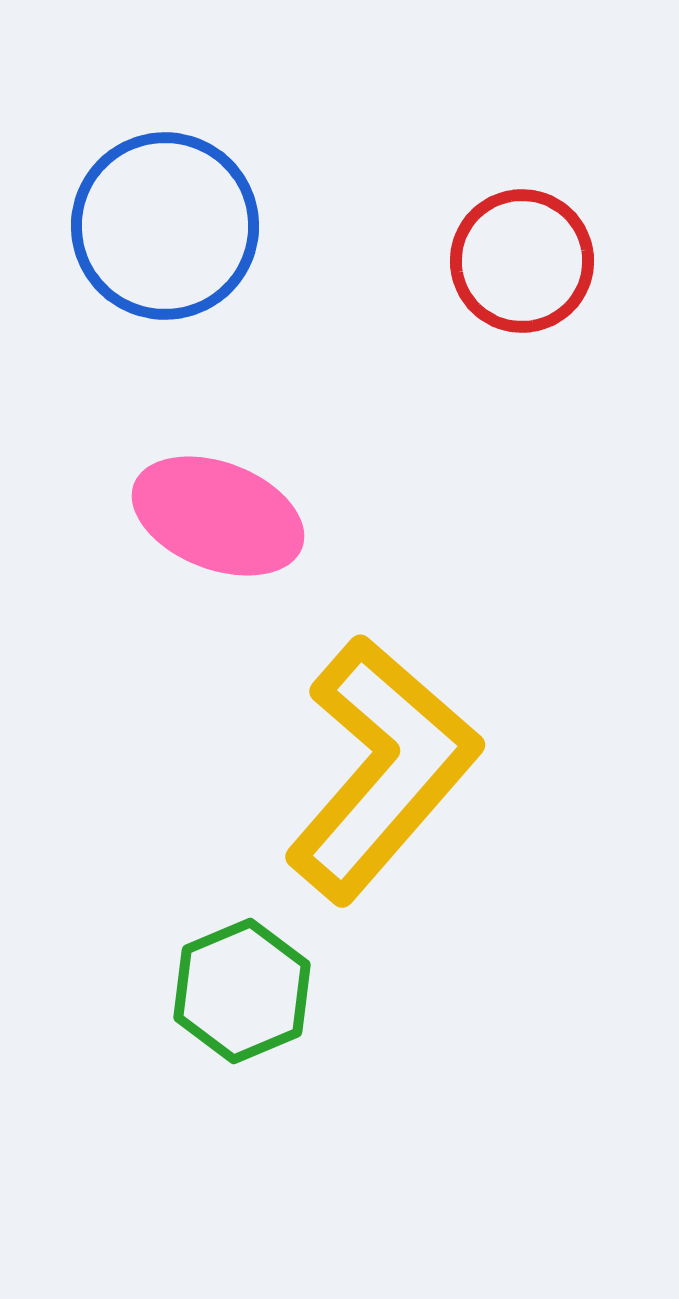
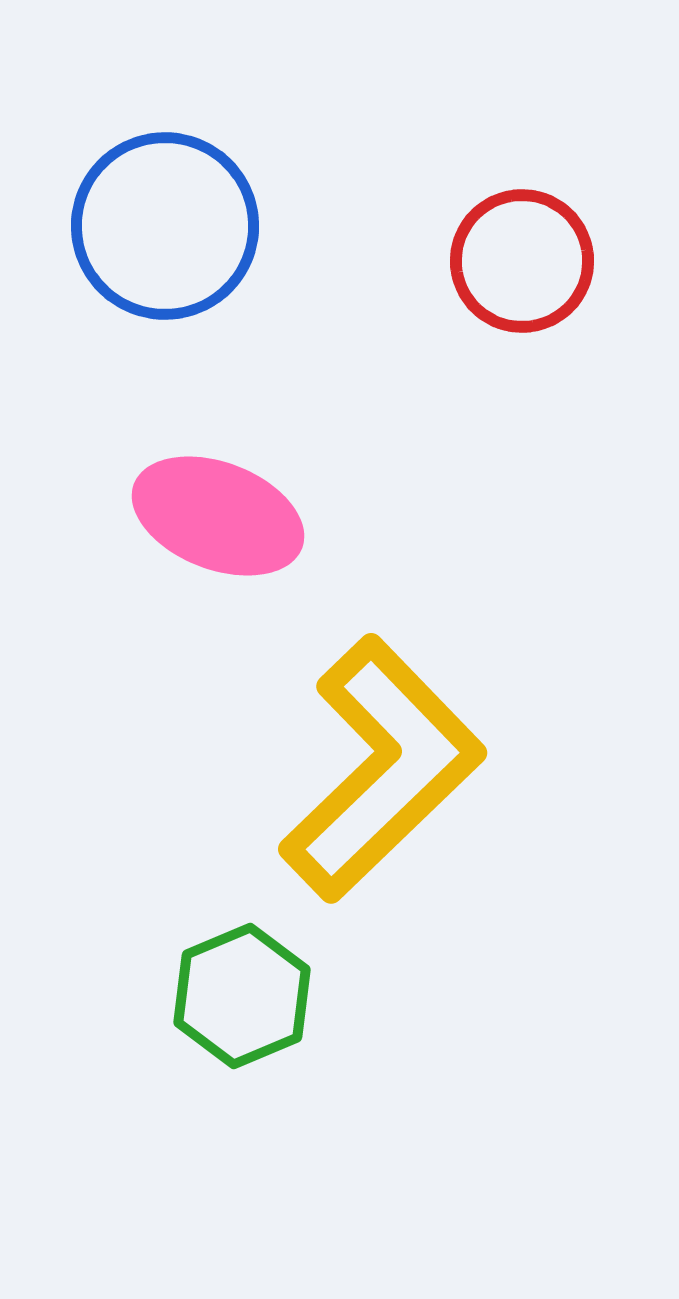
yellow L-shape: rotated 5 degrees clockwise
green hexagon: moved 5 px down
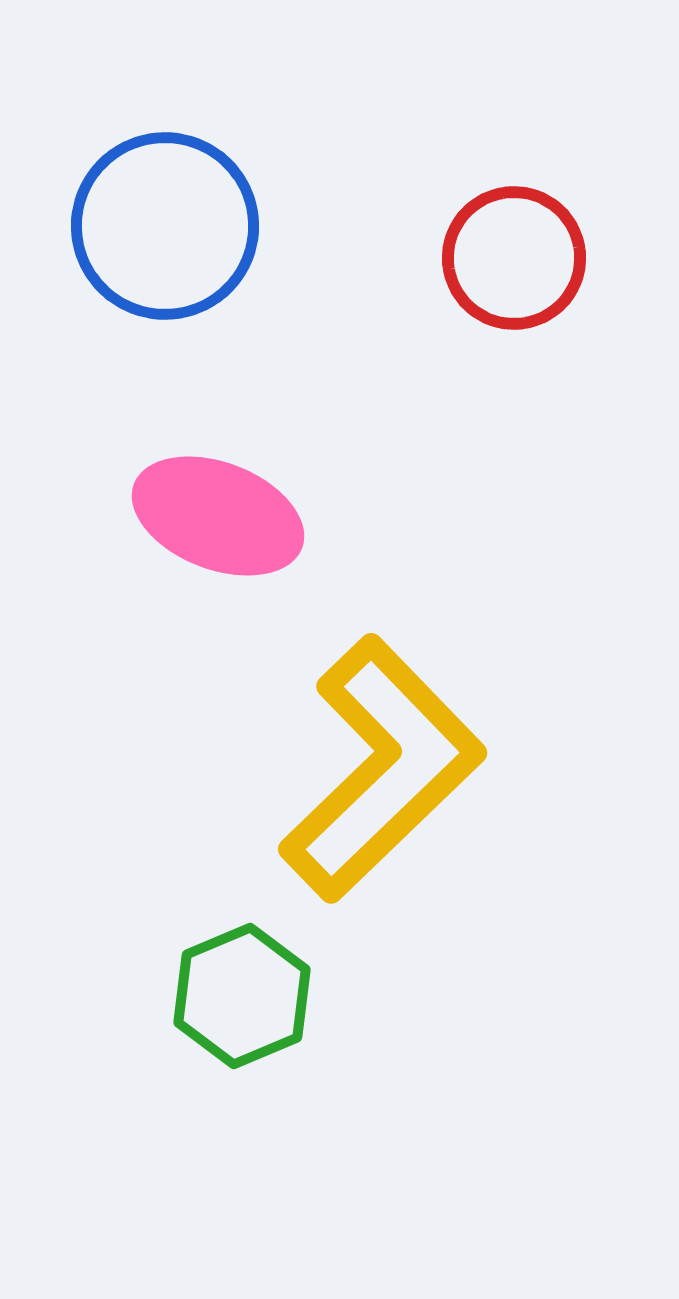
red circle: moved 8 px left, 3 px up
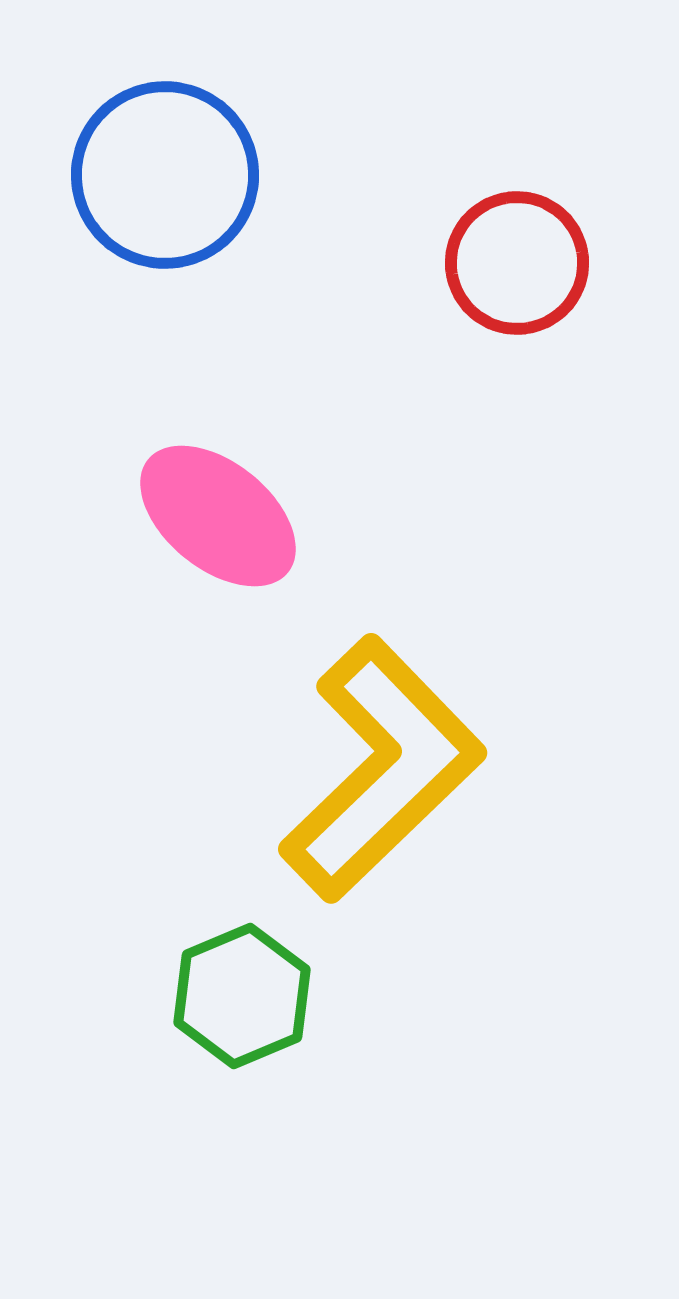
blue circle: moved 51 px up
red circle: moved 3 px right, 5 px down
pink ellipse: rotated 18 degrees clockwise
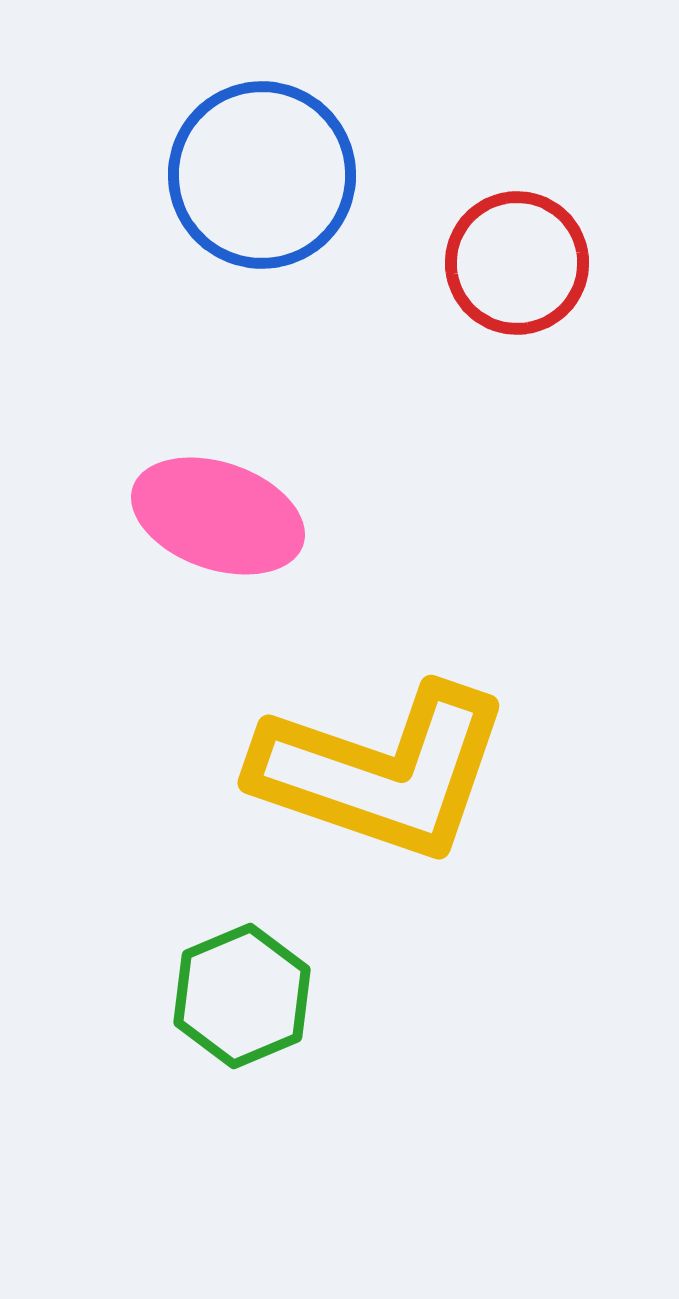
blue circle: moved 97 px right
pink ellipse: rotated 20 degrees counterclockwise
yellow L-shape: moved 3 px down; rotated 63 degrees clockwise
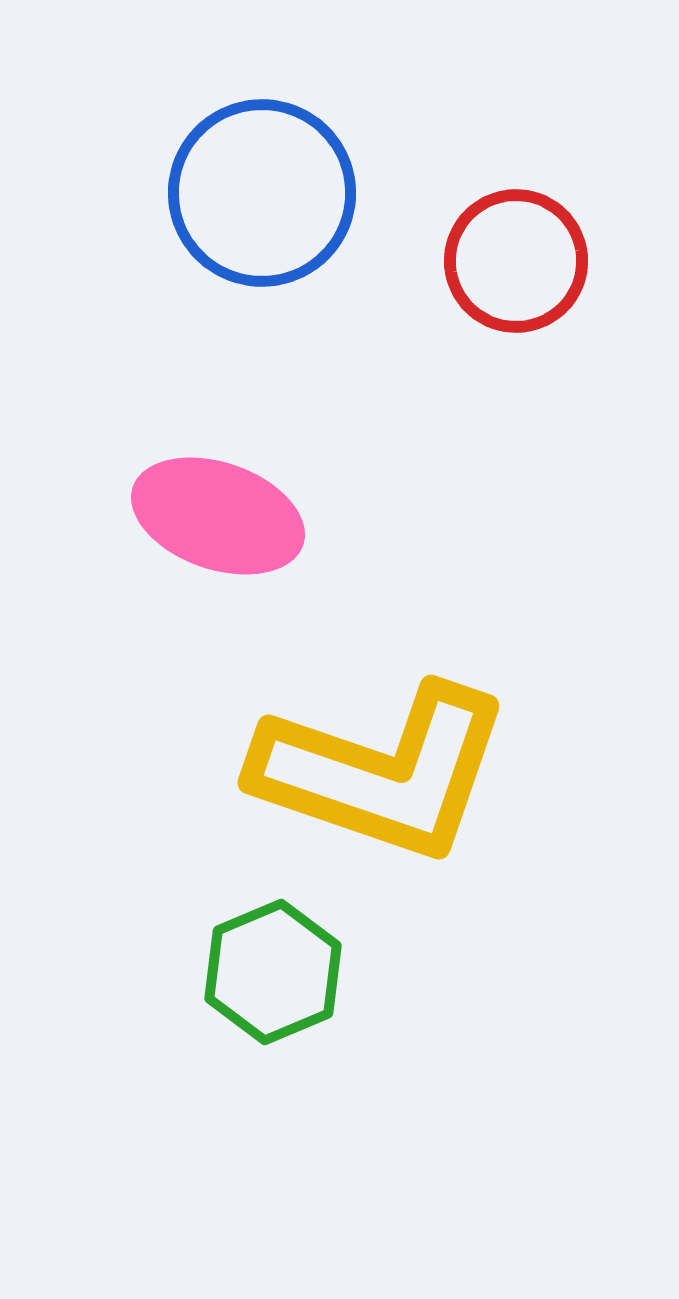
blue circle: moved 18 px down
red circle: moved 1 px left, 2 px up
green hexagon: moved 31 px right, 24 px up
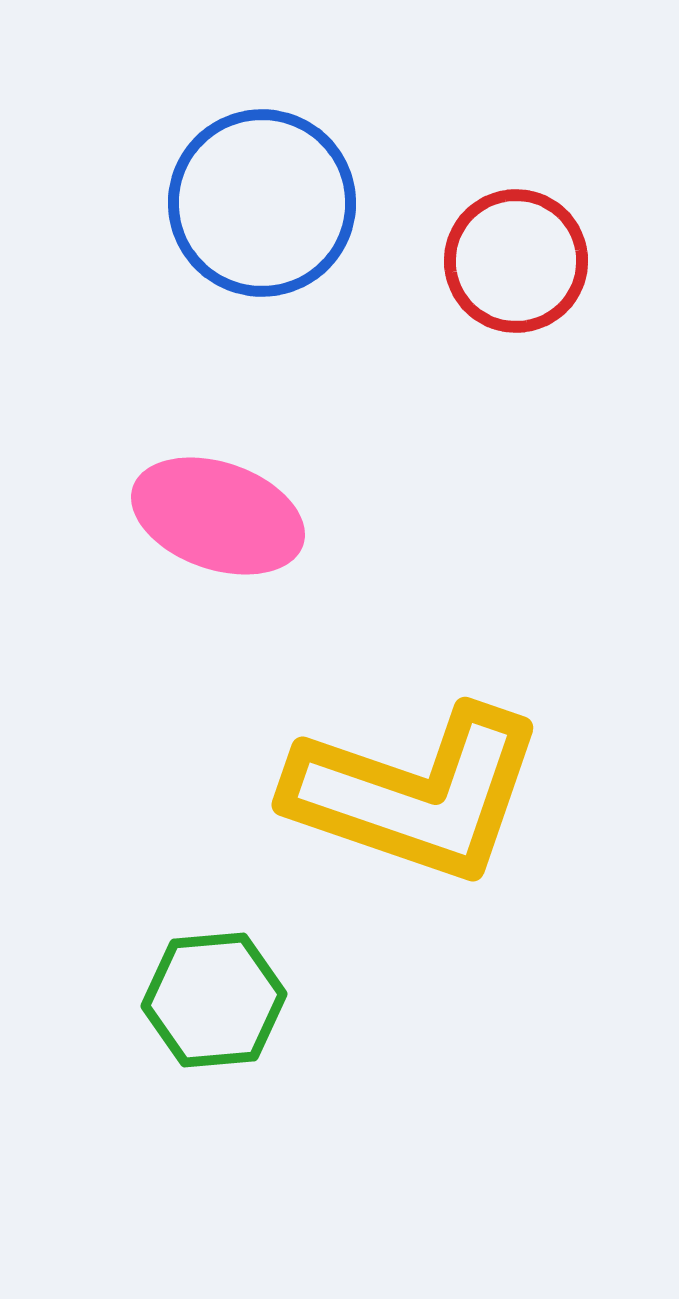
blue circle: moved 10 px down
yellow L-shape: moved 34 px right, 22 px down
green hexagon: moved 59 px left, 28 px down; rotated 18 degrees clockwise
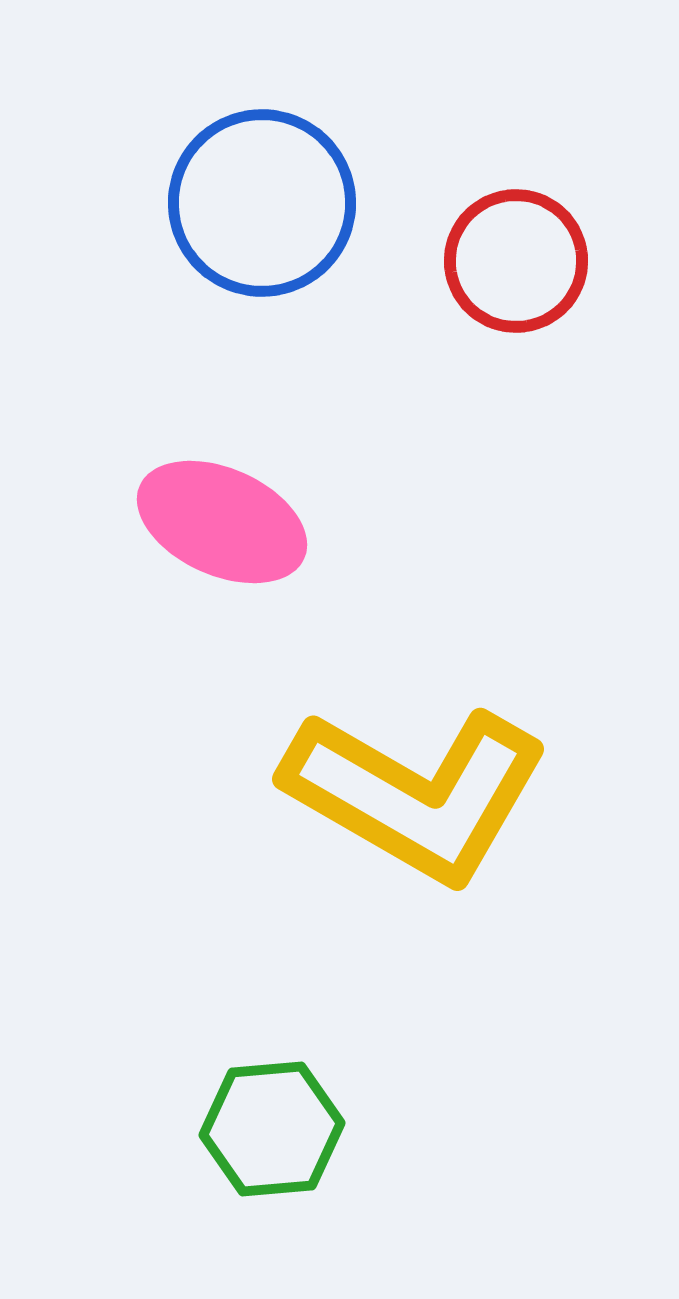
pink ellipse: moved 4 px right, 6 px down; rotated 5 degrees clockwise
yellow L-shape: rotated 11 degrees clockwise
green hexagon: moved 58 px right, 129 px down
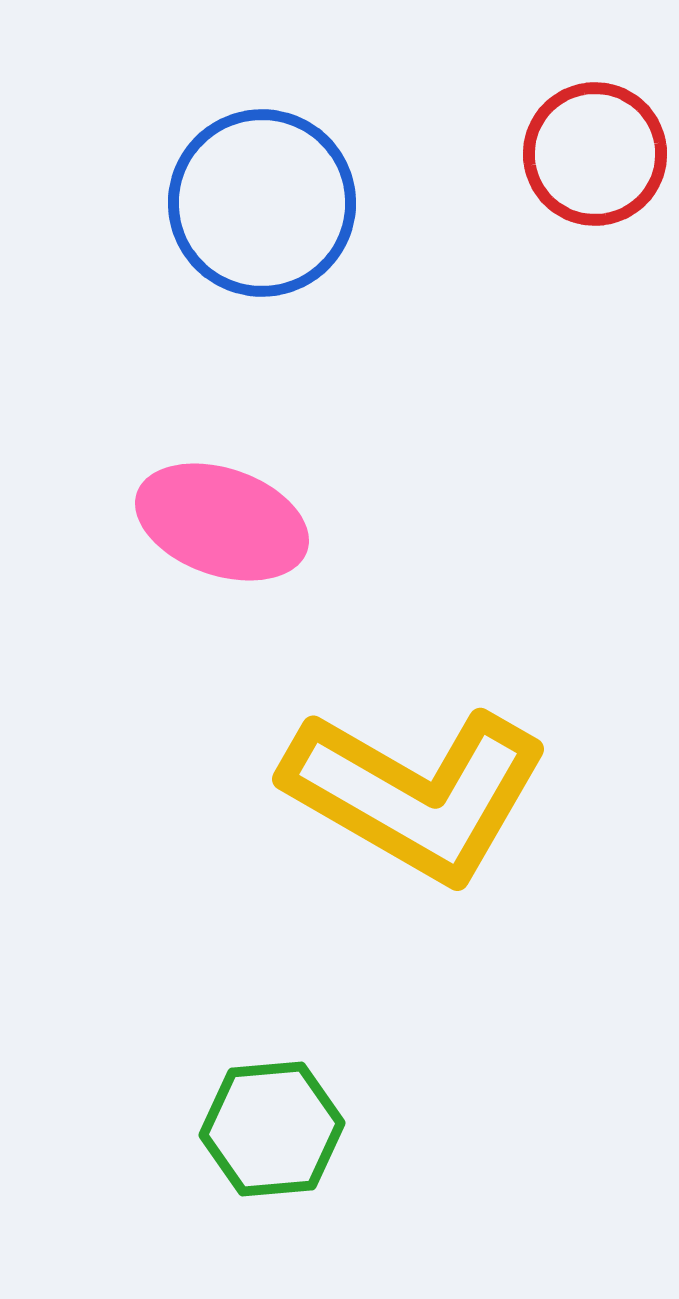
red circle: moved 79 px right, 107 px up
pink ellipse: rotated 5 degrees counterclockwise
